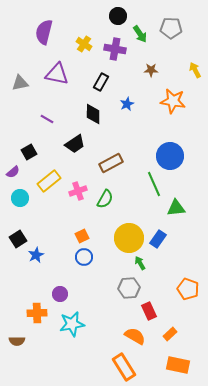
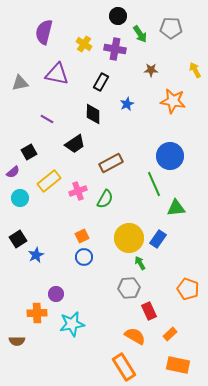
purple circle at (60, 294): moved 4 px left
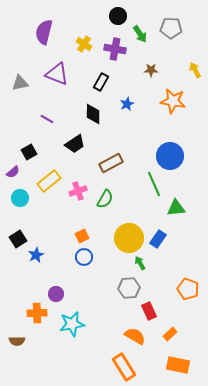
purple triangle at (57, 74): rotated 10 degrees clockwise
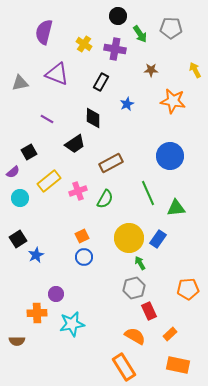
black diamond at (93, 114): moved 4 px down
green line at (154, 184): moved 6 px left, 9 px down
gray hexagon at (129, 288): moved 5 px right; rotated 10 degrees counterclockwise
orange pentagon at (188, 289): rotated 25 degrees counterclockwise
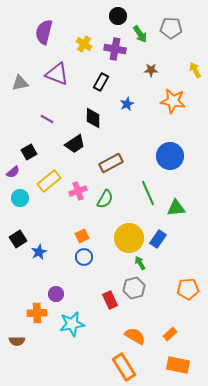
blue star at (36, 255): moved 3 px right, 3 px up
red rectangle at (149, 311): moved 39 px left, 11 px up
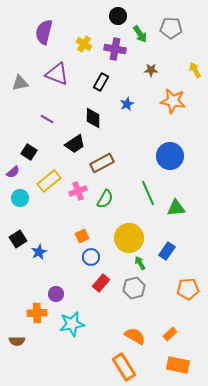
black square at (29, 152): rotated 28 degrees counterclockwise
brown rectangle at (111, 163): moved 9 px left
blue rectangle at (158, 239): moved 9 px right, 12 px down
blue circle at (84, 257): moved 7 px right
red rectangle at (110, 300): moved 9 px left, 17 px up; rotated 66 degrees clockwise
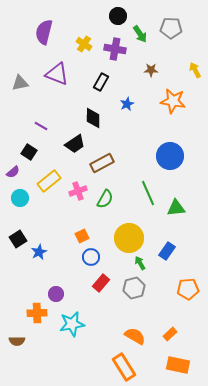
purple line at (47, 119): moved 6 px left, 7 px down
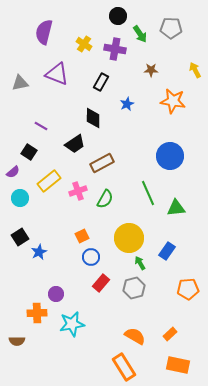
black square at (18, 239): moved 2 px right, 2 px up
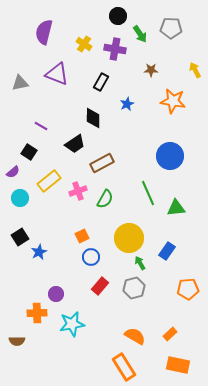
red rectangle at (101, 283): moved 1 px left, 3 px down
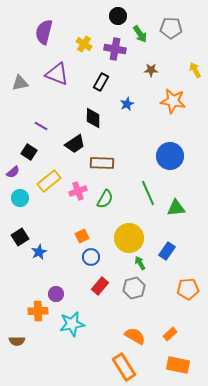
brown rectangle at (102, 163): rotated 30 degrees clockwise
orange cross at (37, 313): moved 1 px right, 2 px up
